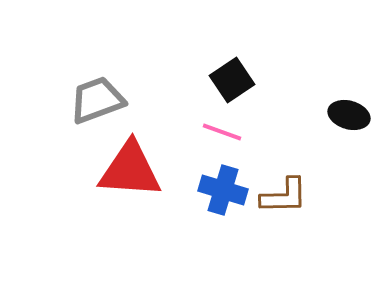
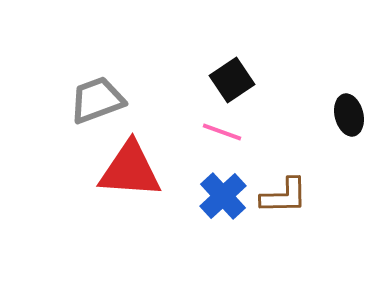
black ellipse: rotated 60 degrees clockwise
blue cross: moved 6 px down; rotated 30 degrees clockwise
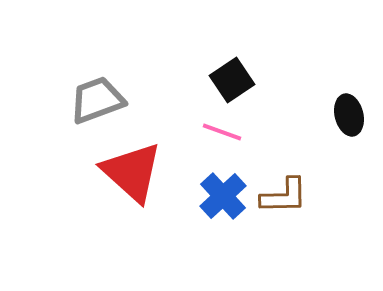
red triangle: moved 2 px right, 2 px down; rotated 38 degrees clockwise
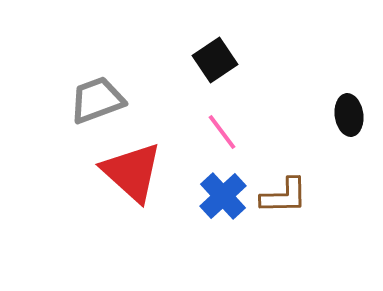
black square: moved 17 px left, 20 px up
black ellipse: rotated 6 degrees clockwise
pink line: rotated 33 degrees clockwise
